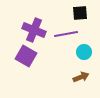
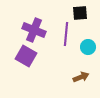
purple line: rotated 75 degrees counterclockwise
cyan circle: moved 4 px right, 5 px up
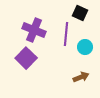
black square: rotated 28 degrees clockwise
cyan circle: moved 3 px left
purple square: moved 2 px down; rotated 15 degrees clockwise
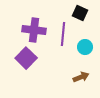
purple cross: rotated 15 degrees counterclockwise
purple line: moved 3 px left
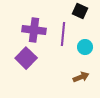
black square: moved 2 px up
